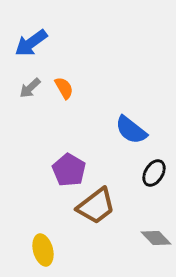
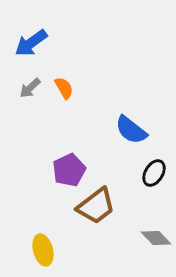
purple pentagon: rotated 16 degrees clockwise
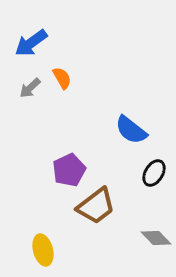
orange semicircle: moved 2 px left, 10 px up
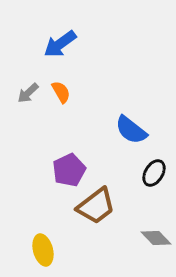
blue arrow: moved 29 px right, 1 px down
orange semicircle: moved 1 px left, 14 px down
gray arrow: moved 2 px left, 5 px down
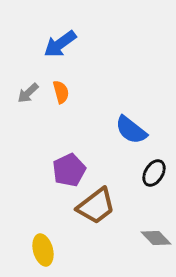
orange semicircle: rotated 15 degrees clockwise
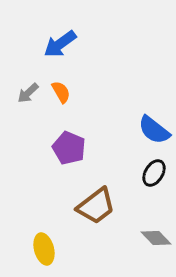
orange semicircle: rotated 15 degrees counterclockwise
blue semicircle: moved 23 px right
purple pentagon: moved 22 px up; rotated 24 degrees counterclockwise
yellow ellipse: moved 1 px right, 1 px up
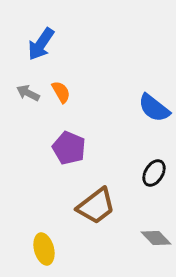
blue arrow: moved 19 px left; rotated 20 degrees counterclockwise
gray arrow: rotated 70 degrees clockwise
blue semicircle: moved 22 px up
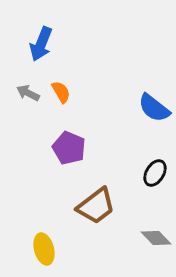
blue arrow: rotated 12 degrees counterclockwise
black ellipse: moved 1 px right
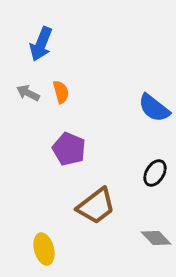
orange semicircle: rotated 15 degrees clockwise
purple pentagon: moved 1 px down
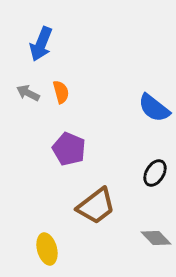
yellow ellipse: moved 3 px right
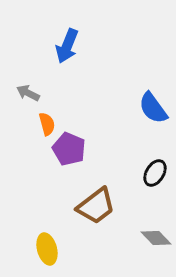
blue arrow: moved 26 px right, 2 px down
orange semicircle: moved 14 px left, 32 px down
blue semicircle: moved 1 px left; rotated 16 degrees clockwise
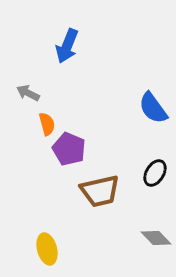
brown trapezoid: moved 4 px right, 15 px up; rotated 24 degrees clockwise
